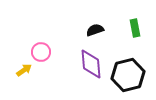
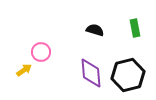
black semicircle: rotated 36 degrees clockwise
purple diamond: moved 9 px down
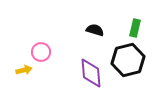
green rectangle: rotated 24 degrees clockwise
yellow arrow: rotated 21 degrees clockwise
black hexagon: moved 15 px up
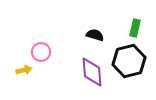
black semicircle: moved 5 px down
black hexagon: moved 1 px right, 1 px down
purple diamond: moved 1 px right, 1 px up
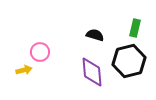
pink circle: moved 1 px left
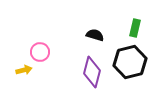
black hexagon: moved 1 px right, 1 px down
purple diamond: rotated 20 degrees clockwise
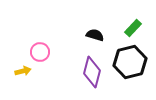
green rectangle: moved 2 px left; rotated 30 degrees clockwise
yellow arrow: moved 1 px left, 1 px down
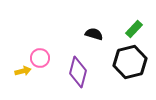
green rectangle: moved 1 px right, 1 px down
black semicircle: moved 1 px left, 1 px up
pink circle: moved 6 px down
purple diamond: moved 14 px left
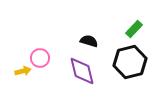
black semicircle: moved 5 px left, 7 px down
purple diamond: moved 4 px right, 1 px up; rotated 28 degrees counterclockwise
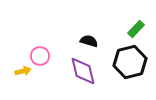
green rectangle: moved 2 px right
pink circle: moved 2 px up
purple diamond: moved 1 px right
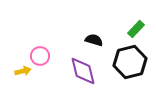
black semicircle: moved 5 px right, 1 px up
